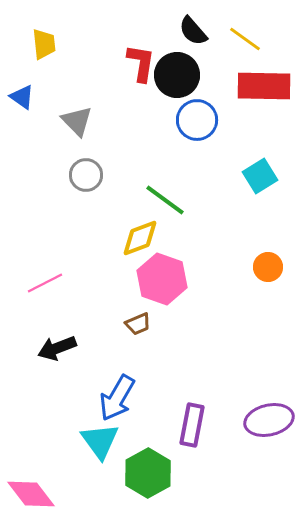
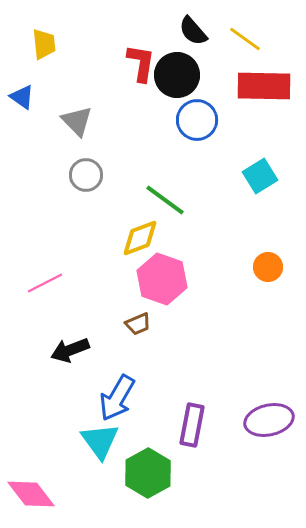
black arrow: moved 13 px right, 2 px down
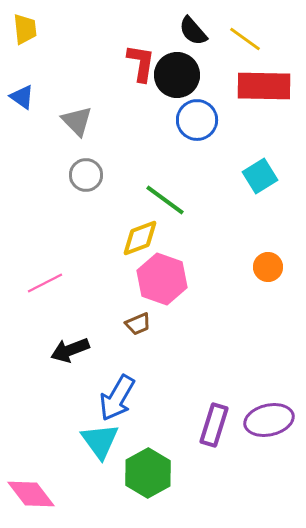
yellow trapezoid: moved 19 px left, 15 px up
purple rectangle: moved 22 px right; rotated 6 degrees clockwise
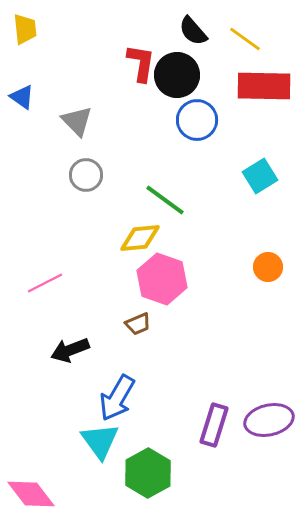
yellow diamond: rotated 15 degrees clockwise
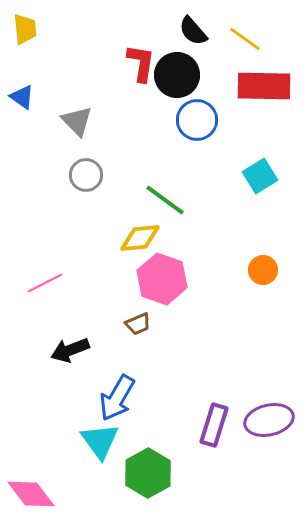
orange circle: moved 5 px left, 3 px down
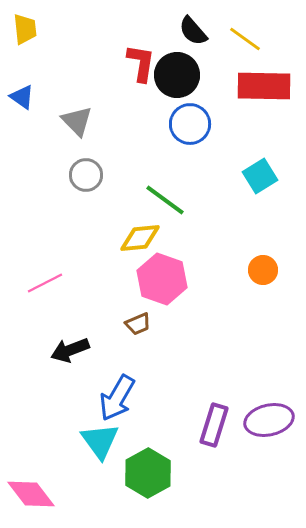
blue circle: moved 7 px left, 4 px down
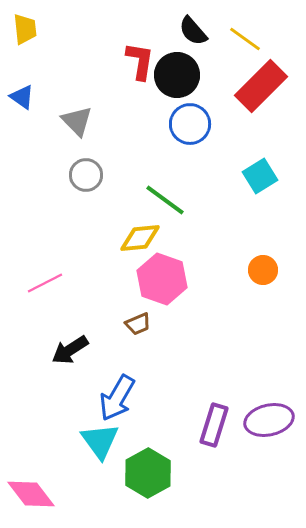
red L-shape: moved 1 px left, 2 px up
red rectangle: moved 3 px left; rotated 46 degrees counterclockwise
black arrow: rotated 12 degrees counterclockwise
